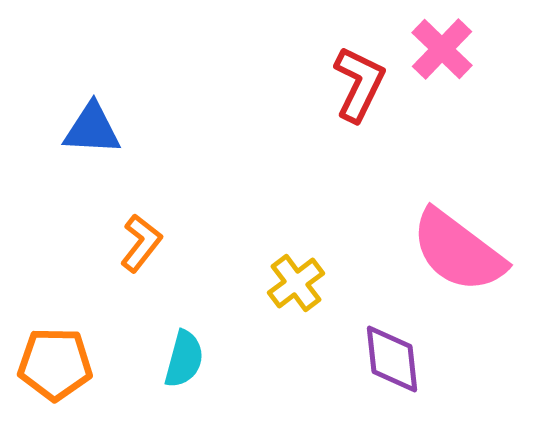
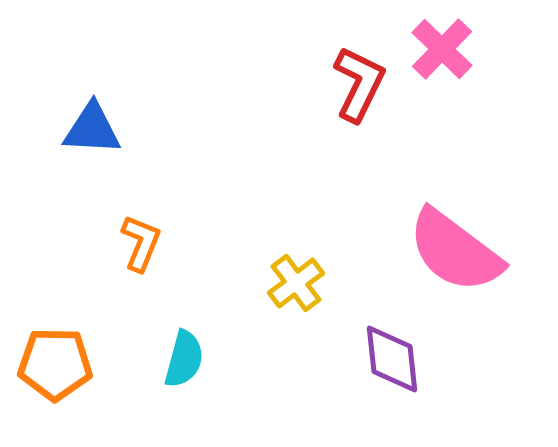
orange L-shape: rotated 16 degrees counterclockwise
pink semicircle: moved 3 px left
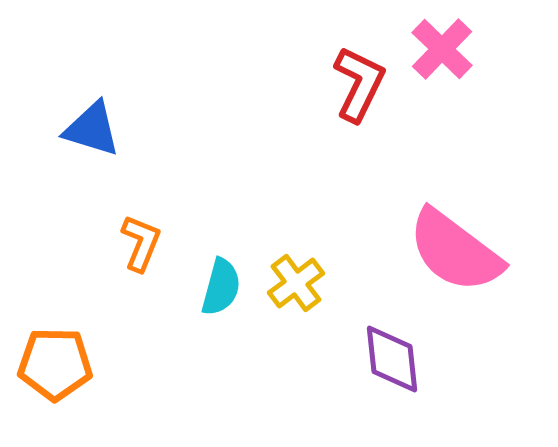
blue triangle: rotated 14 degrees clockwise
cyan semicircle: moved 37 px right, 72 px up
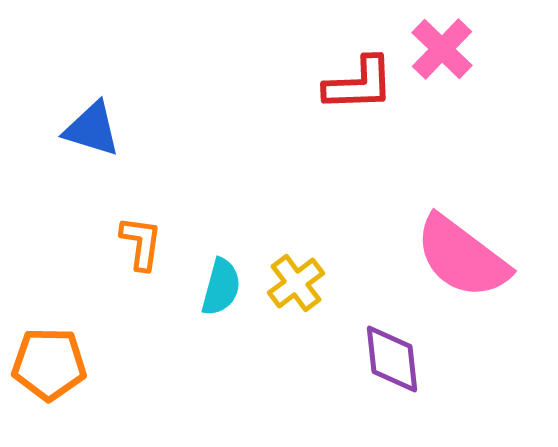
red L-shape: rotated 62 degrees clockwise
orange L-shape: rotated 14 degrees counterclockwise
pink semicircle: moved 7 px right, 6 px down
orange pentagon: moved 6 px left
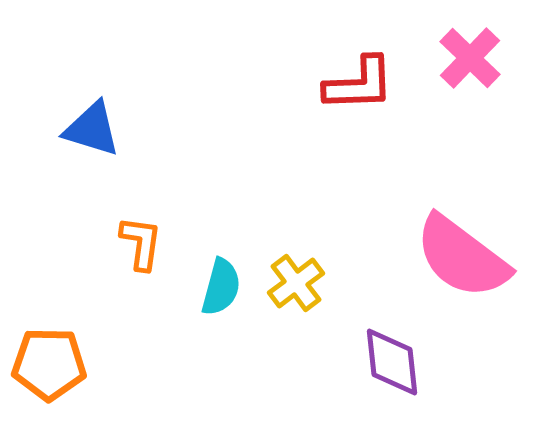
pink cross: moved 28 px right, 9 px down
purple diamond: moved 3 px down
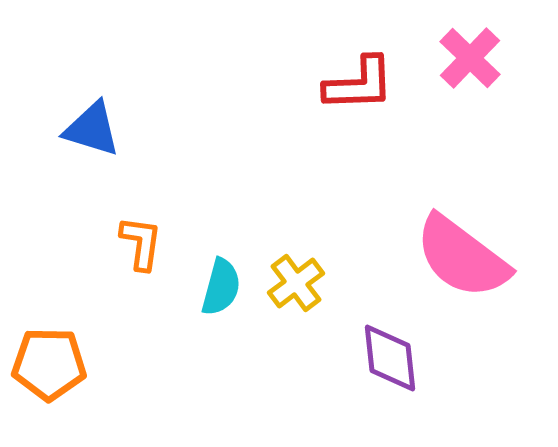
purple diamond: moved 2 px left, 4 px up
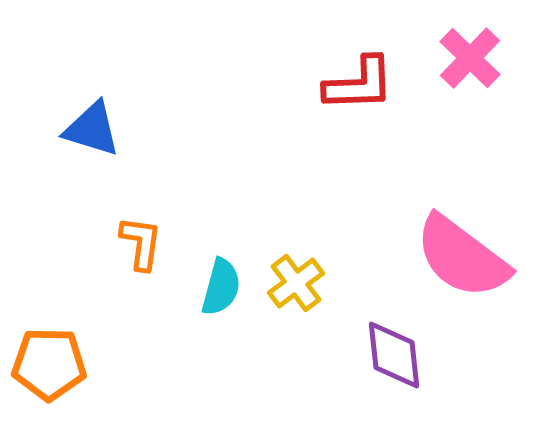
purple diamond: moved 4 px right, 3 px up
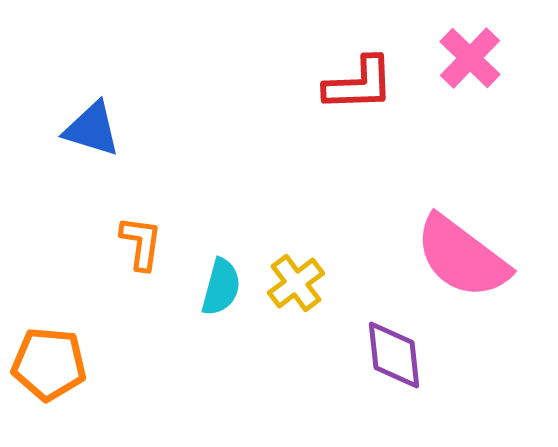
orange pentagon: rotated 4 degrees clockwise
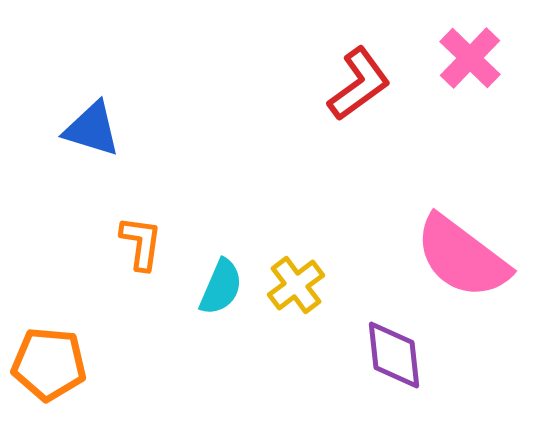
red L-shape: rotated 34 degrees counterclockwise
yellow cross: moved 2 px down
cyan semicircle: rotated 8 degrees clockwise
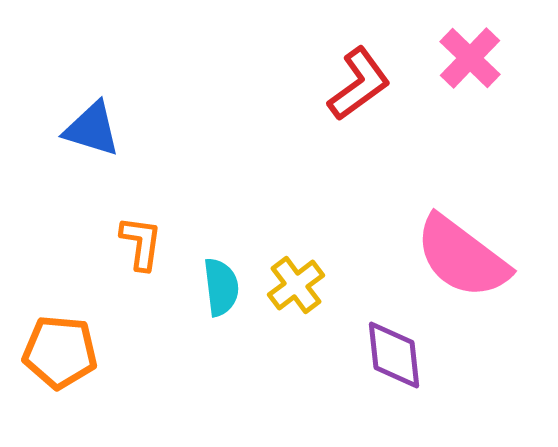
cyan semicircle: rotated 30 degrees counterclockwise
orange pentagon: moved 11 px right, 12 px up
